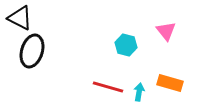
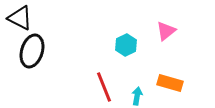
pink triangle: rotated 30 degrees clockwise
cyan hexagon: rotated 20 degrees clockwise
red line: moved 4 px left; rotated 52 degrees clockwise
cyan arrow: moved 2 px left, 4 px down
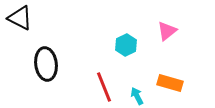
pink triangle: moved 1 px right
black ellipse: moved 14 px right, 13 px down; rotated 24 degrees counterclockwise
cyan arrow: rotated 36 degrees counterclockwise
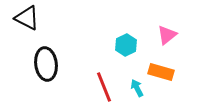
black triangle: moved 7 px right
pink triangle: moved 4 px down
orange rectangle: moved 9 px left, 11 px up
cyan arrow: moved 8 px up
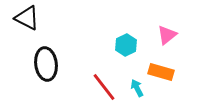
red line: rotated 16 degrees counterclockwise
